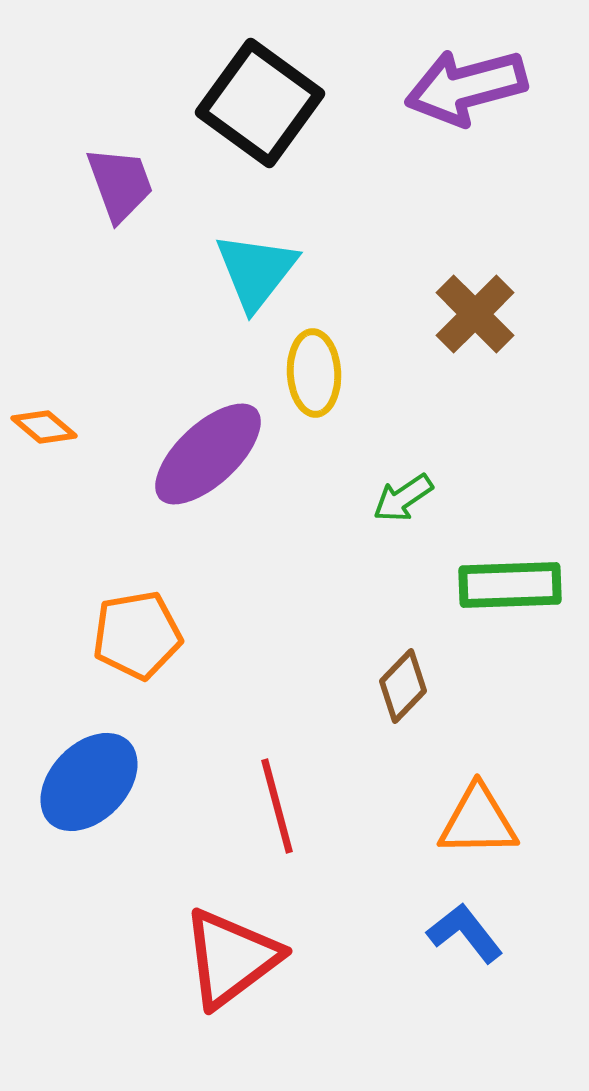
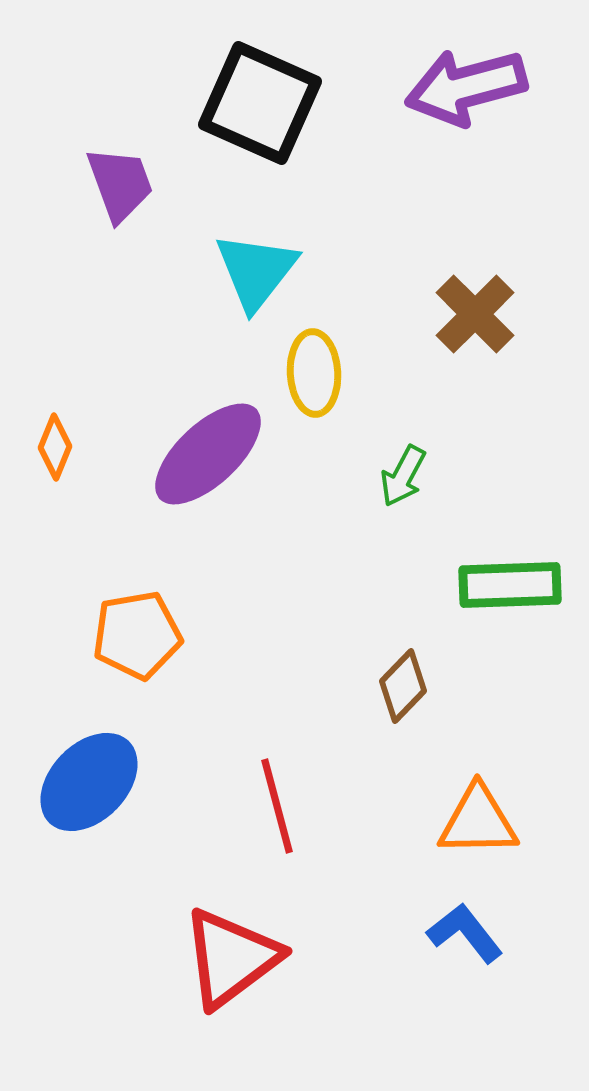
black square: rotated 12 degrees counterclockwise
orange diamond: moved 11 px right, 20 px down; rotated 72 degrees clockwise
green arrow: moved 22 px up; rotated 28 degrees counterclockwise
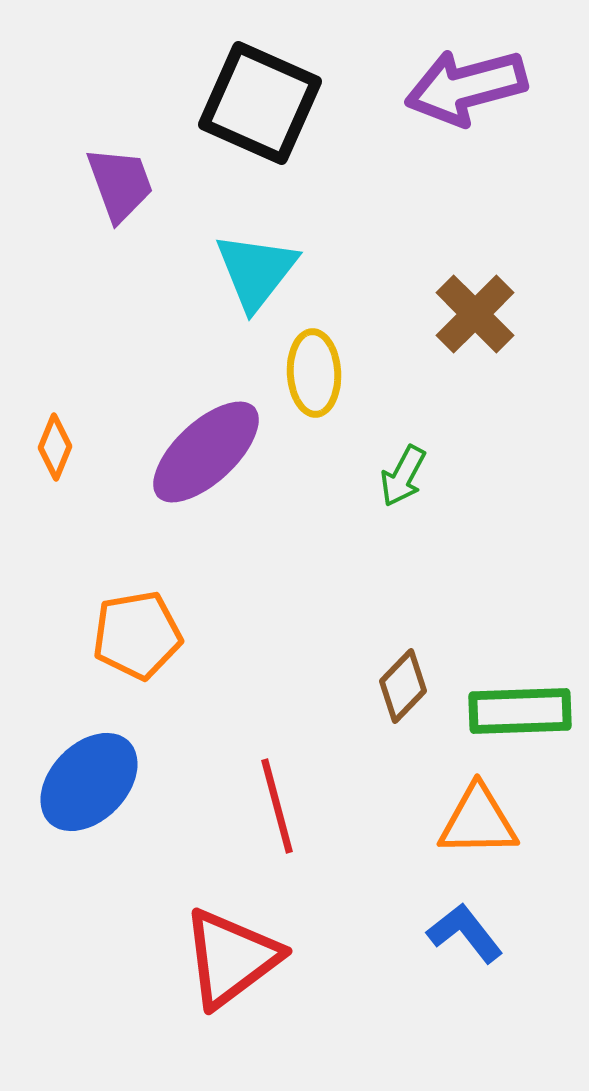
purple ellipse: moved 2 px left, 2 px up
green rectangle: moved 10 px right, 126 px down
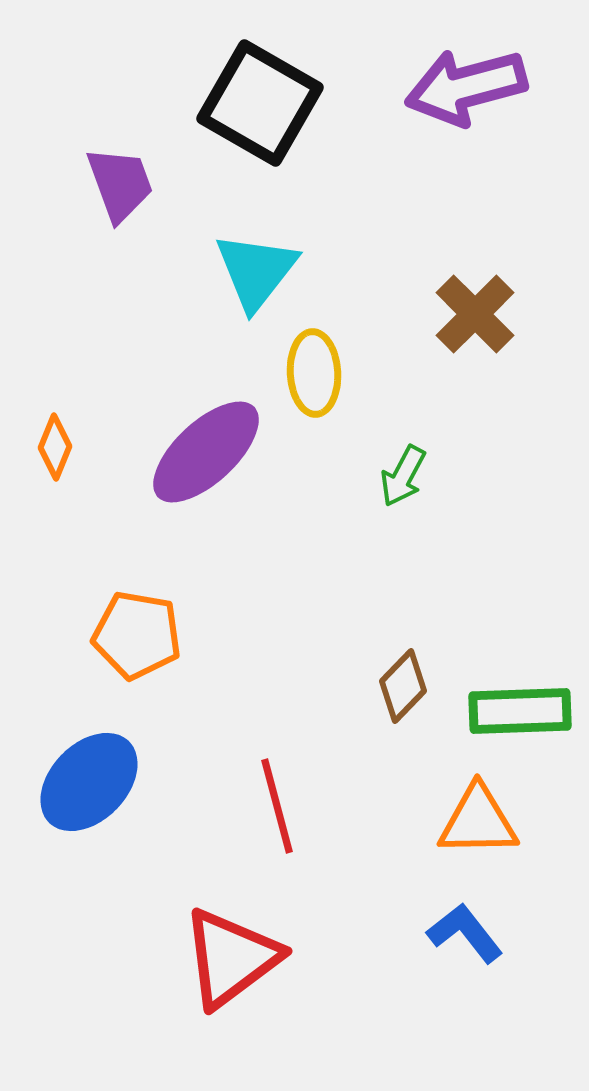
black square: rotated 6 degrees clockwise
orange pentagon: rotated 20 degrees clockwise
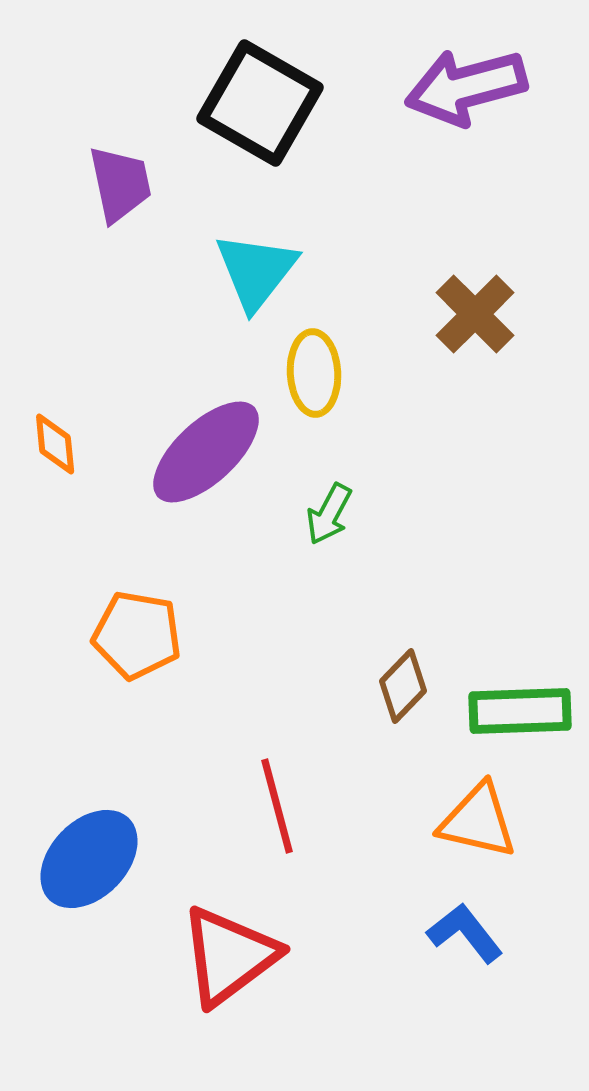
purple trapezoid: rotated 8 degrees clockwise
orange diamond: moved 3 px up; rotated 28 degrees counterclockwise
green arrow: moved 74 px left, 38 px down
blue ellipse: moved 77 px down
orange triangle: rotated 14 degrees clockwise
red triangle: moved 2 px left, 2 px up
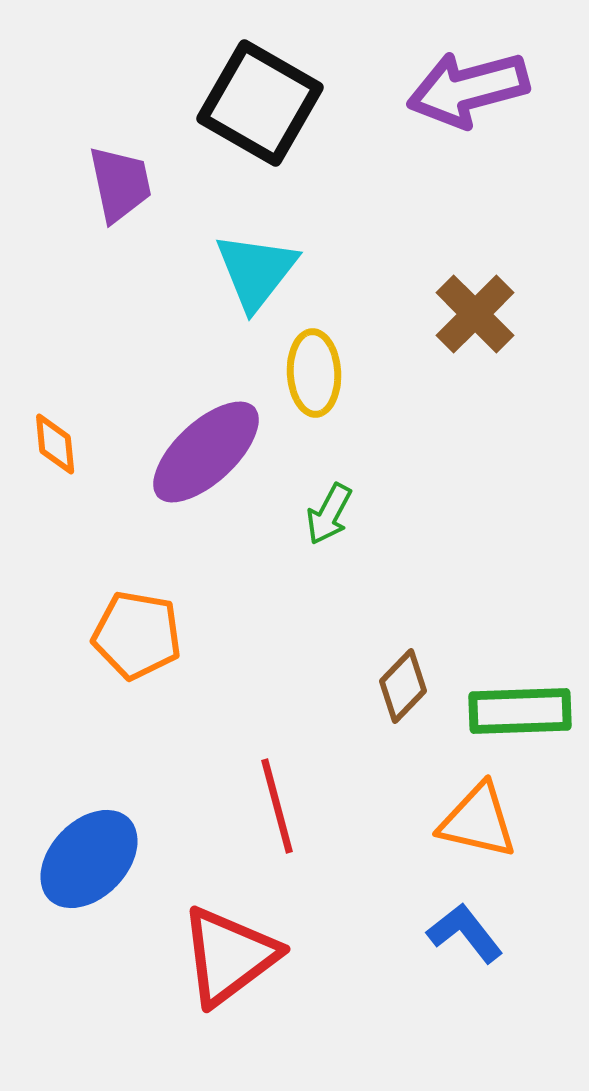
purple arrow: moved 2 px right, 2 px down
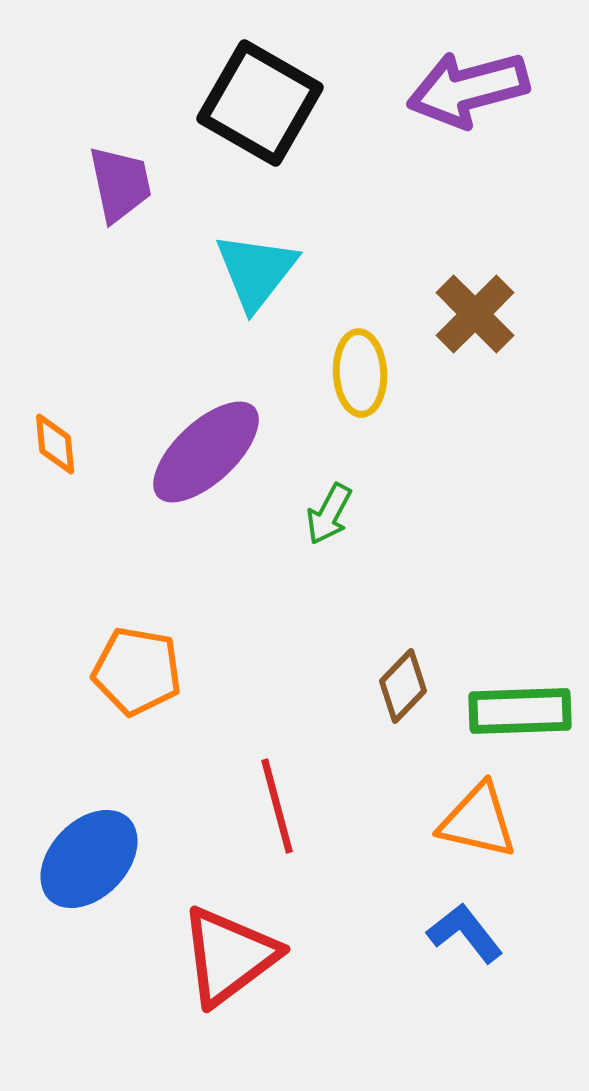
yellow ellipse: moved 46 px right
orange pentagon: moved 36 px down
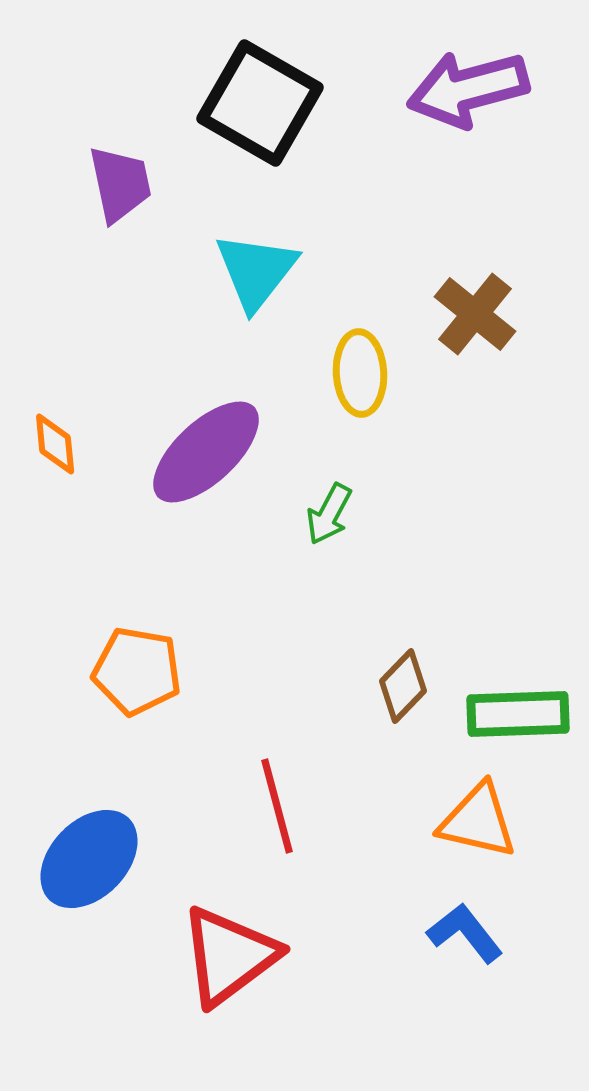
brown cross: rotated 6 degrees counterclockwise
green rectangle: moved 2 px left, 3 px down
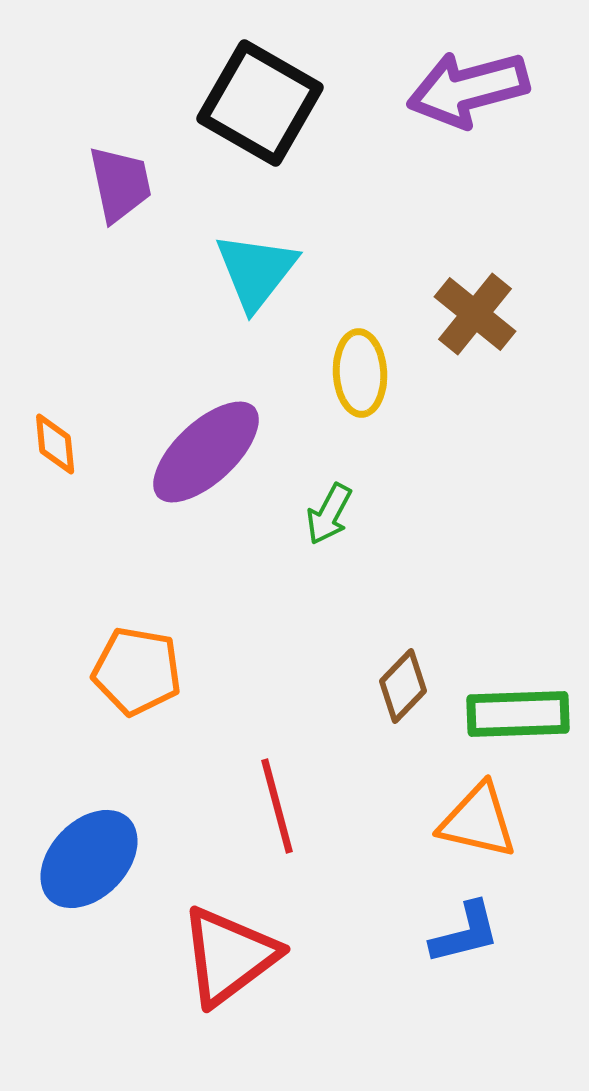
blue L-shape: rotated 114 degrees clockwise
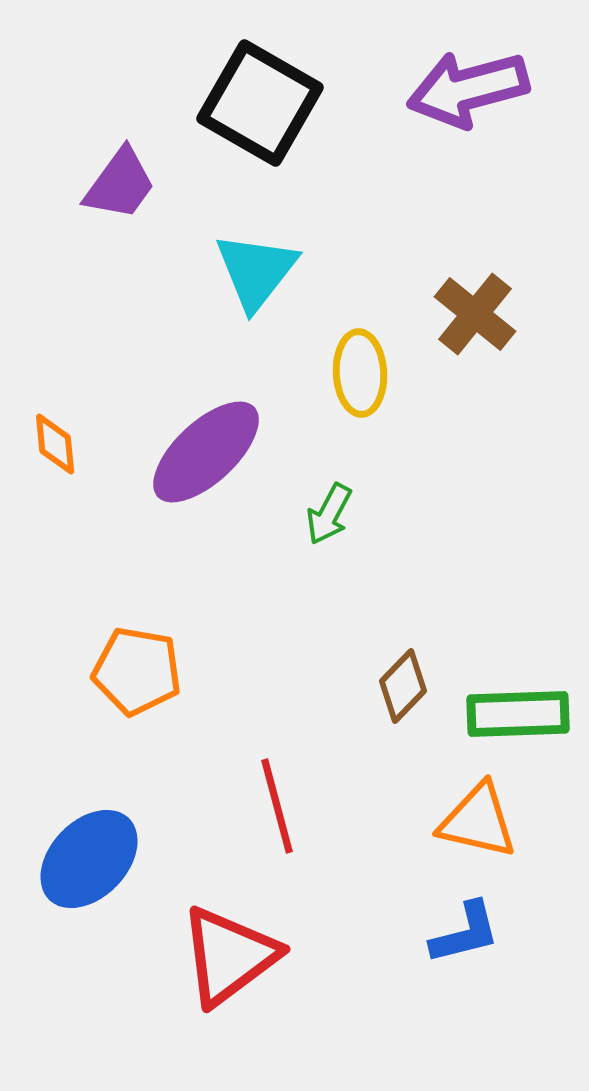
purple trapezoid: rotated 48 degrees clockwise
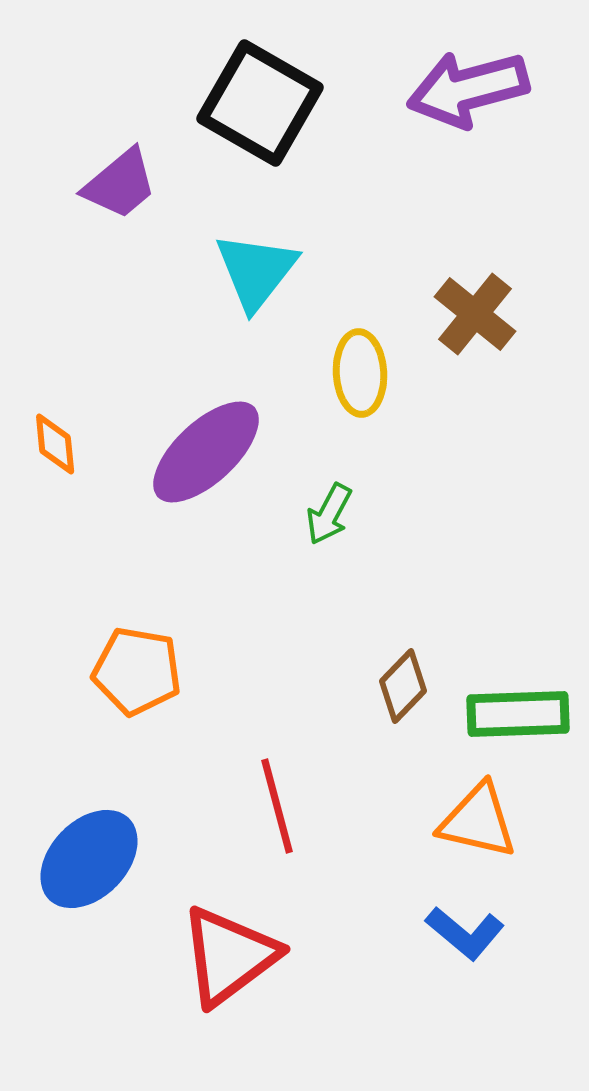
purple trapezoid: rotated 14 degrees clockwise
blue L-shape: rotated 54 degrees clockwise
